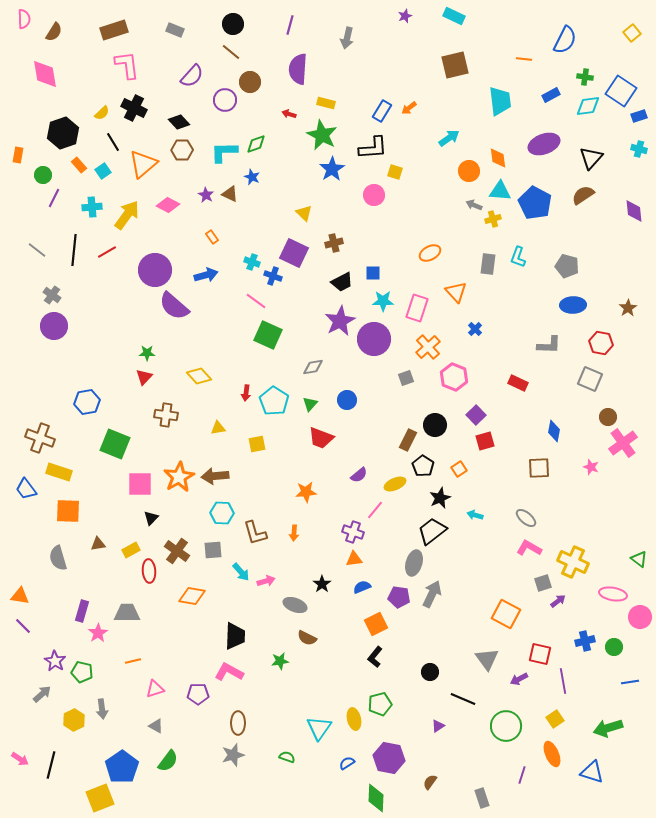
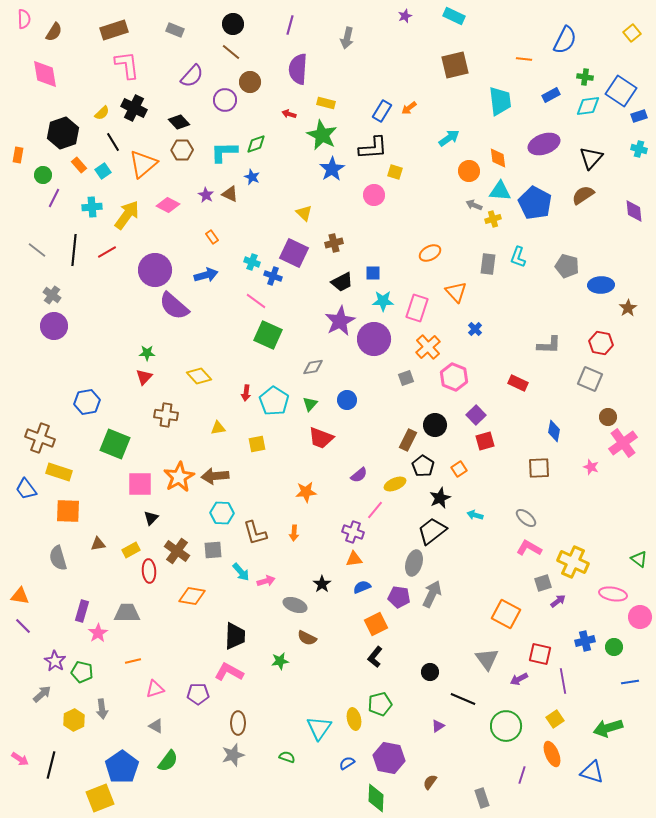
blue ellipse at (573, 305): moved 28 px right, 20 px up
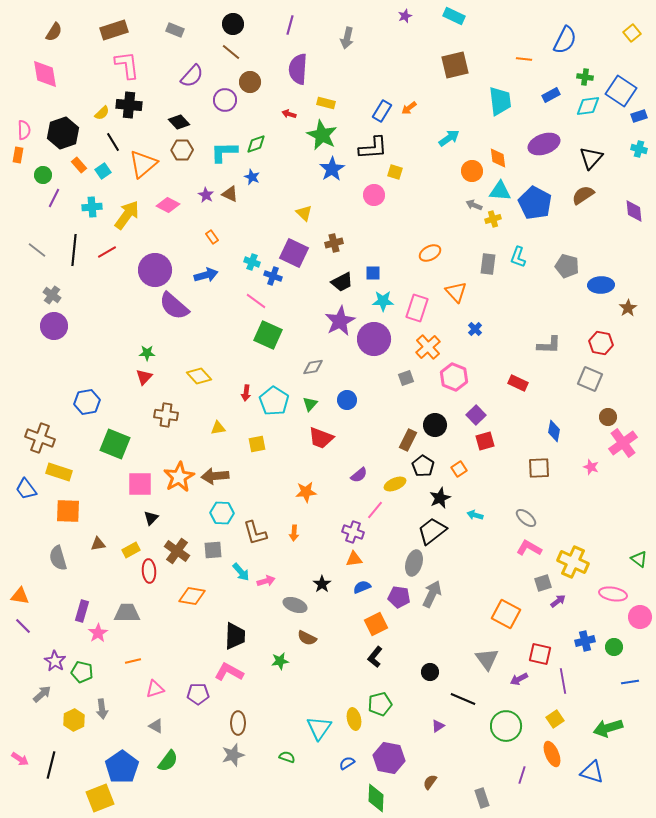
pink semicircle at (24, 19): moved 111 px down
black cross at (134, 108): moved 5 px left, 3 px up; rotated 20 degrees counterclockwise
orange circle at (469, 171): moved 3 px right
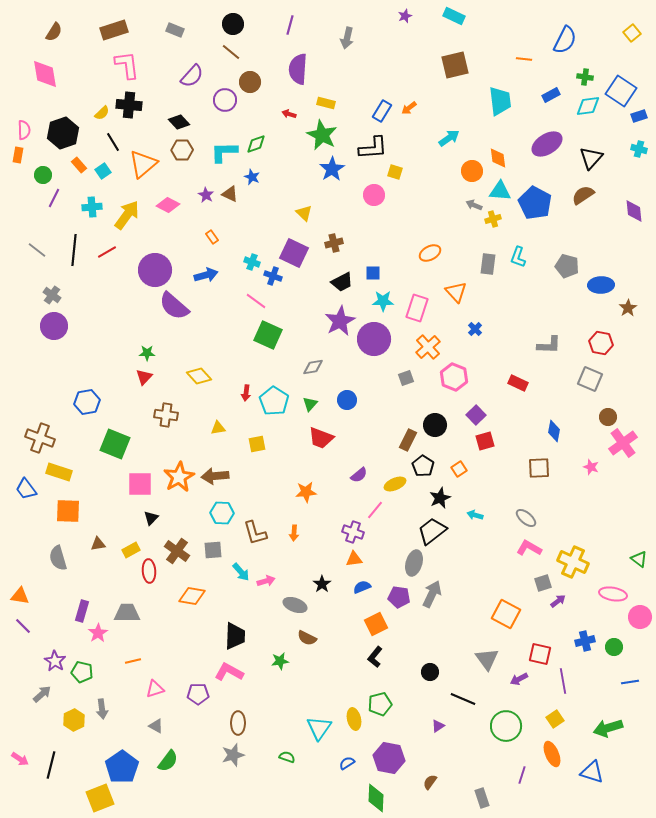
purple ellipse at (544, 144): moved 3 px right; rotated 12 degrees counterclockwise
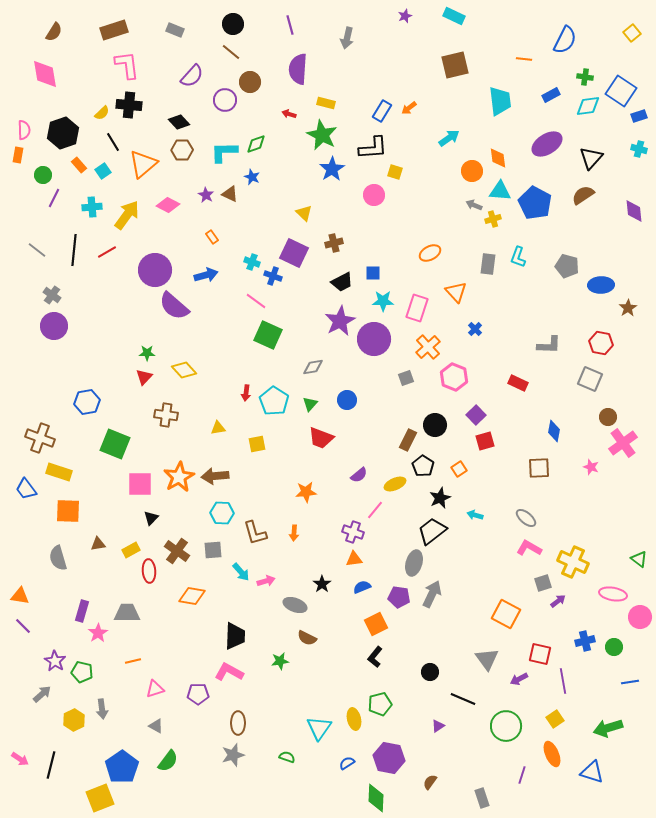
purple line at (290, 25): rotated 30 degrees counterclockwise
yellow diamond at (199, 376): moved 15 px left, 6 px up
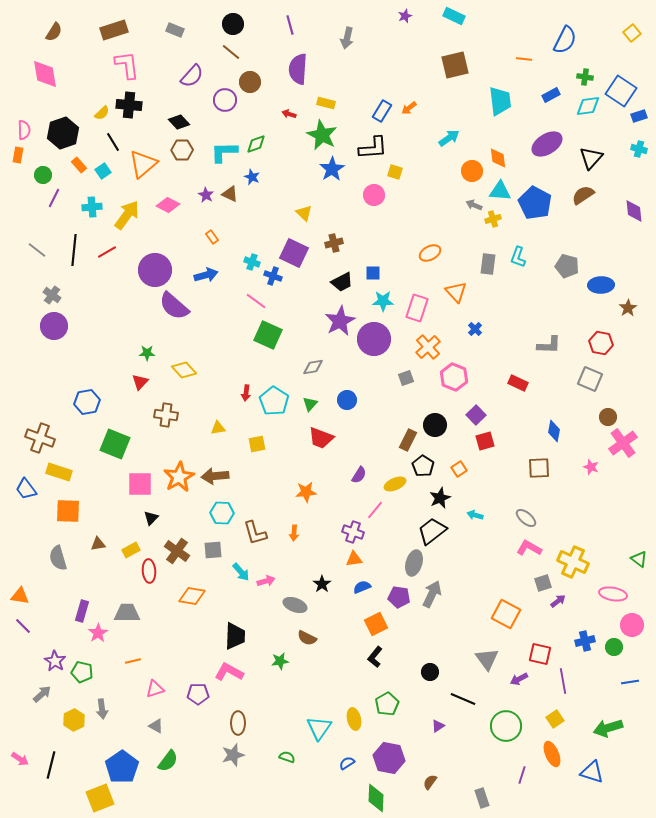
red triangle at (144, 377): moved 4 px left, 5 px down
purple semicircle at (359, 475): rotated 18 degrees counterclockwise
pink circle at (640, 617): moved 8 px left, 8 px down
green pentagon at (380, 704): moved 7 px right; rotated 15 degrees counterclockwise
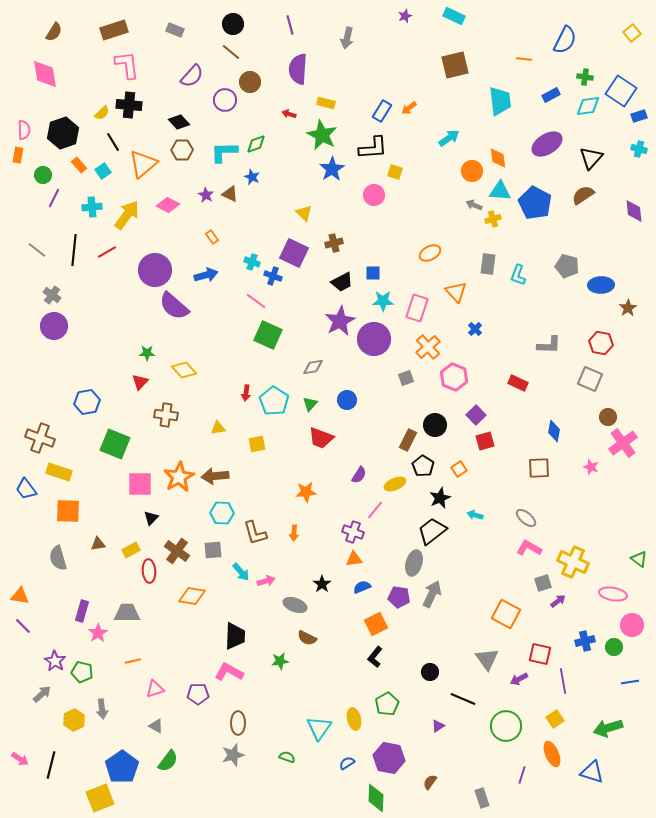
cyan L-shape at (518, 257): moved 18 px down
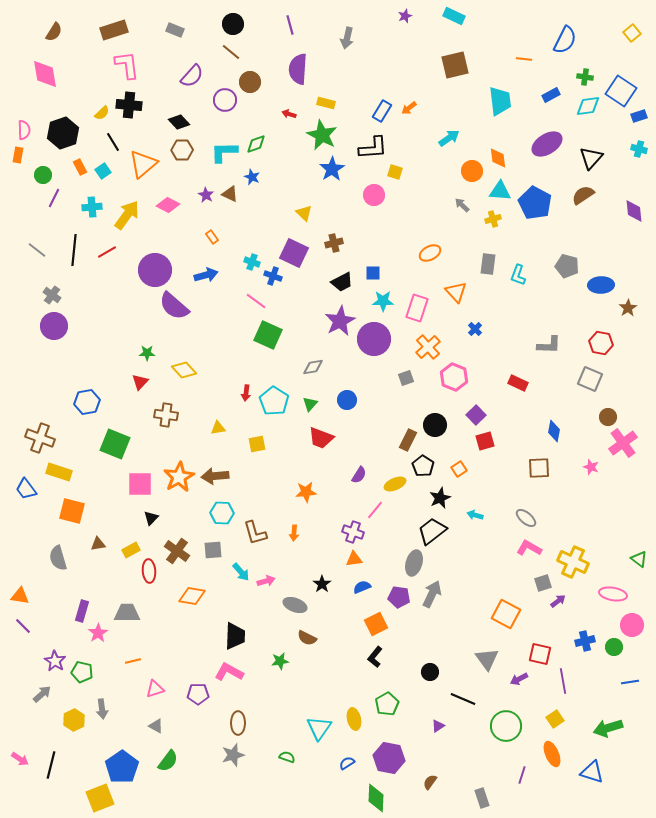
orange rectangle at (79, 165): moved 1 px right, 2 px down; rotated 14 degrees clockwise
gray arrow at (474, 205): moved 12 px left; rotated 21 degrees clockwise
orange square at (68, 511): moved 4 px right; rotated 12 degrees clockwise
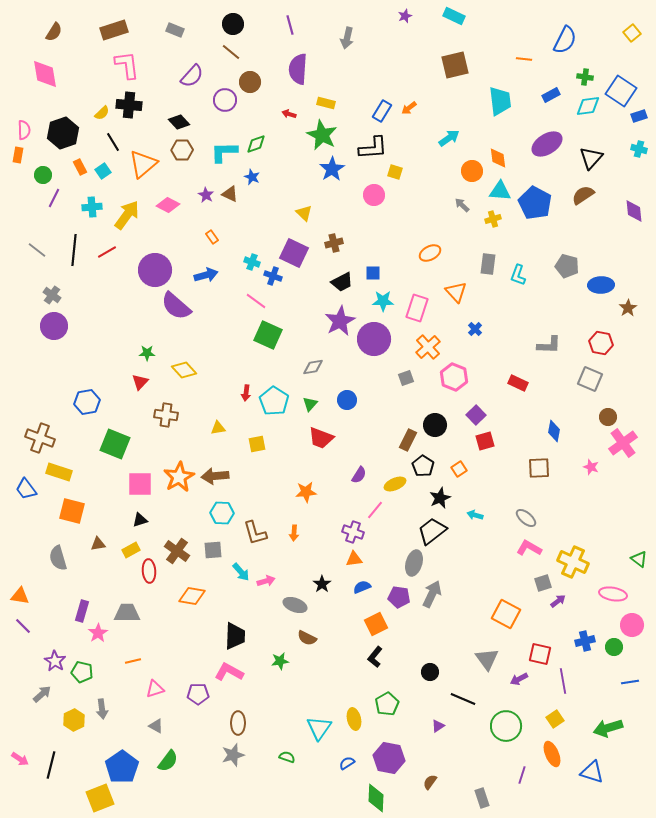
purple semicircle at (174, 306): moved 2 px right
black triangle at (151, 518): moved 11 px left, 2 px down; rotated 28 degrees clockwise
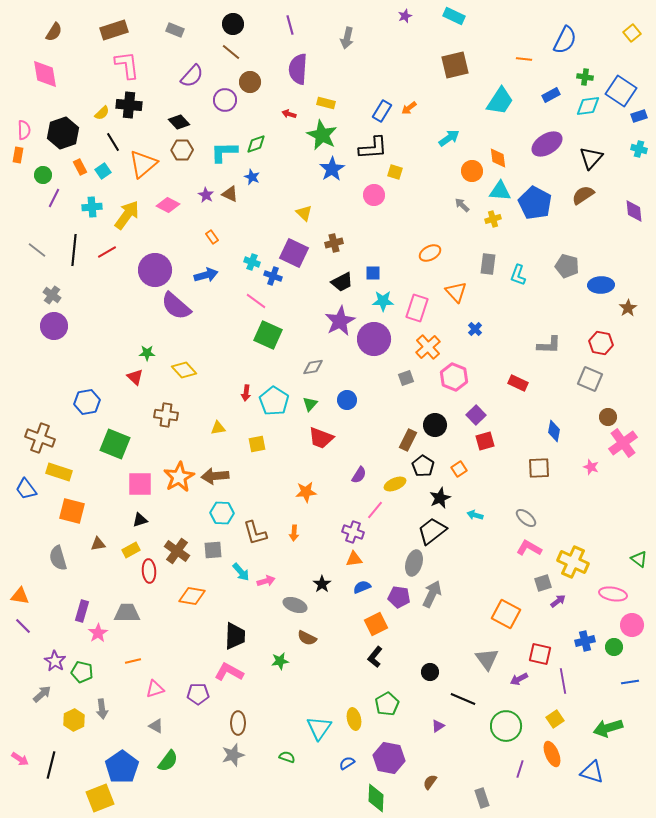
cyan trapezoid at (500, 101): rotated 40 degrees clockwise
red triangle at (140, 382): moved 5 px left, 5 px up; rotated 30 degrees counterclockwise
purple line at (522, 775): moved 2 px left, 6 px up
